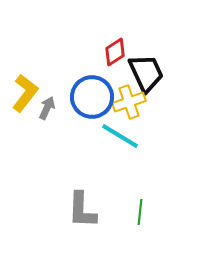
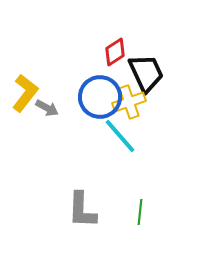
blue circle: moved 8 px right
gray arrow: rotated 95 degrees clockwise
cyan line: rotated 18 degrees clockwise
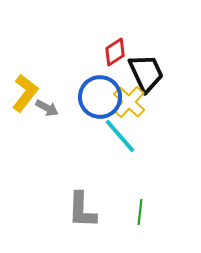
yellow cross: rotated 28 degrees counterclockwise
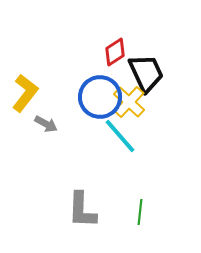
gray arrow: moved 1 px left, 16 px down
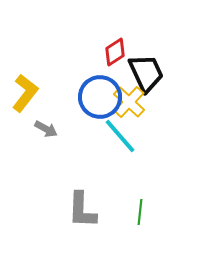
gray arrow: moved 5 px down
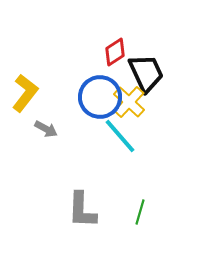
green line: rotated 10 degrees clockwise
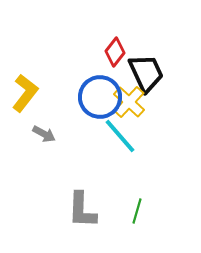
red diamond: rotated 20 degrees counterclockwise
gray arrow: moved 2 px left, 5 px down
green line: moved 3 px left, 1 px up
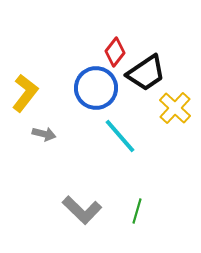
black trapezoid: rotated 81 degrees clockwise
blue circle: moved 4 px left, 9 px up
yellow cross: moved 46 px right, 6 px down
gray arrow: rotated 15 degrees counterclockwise
gray L-shape: rotated 48 degrees counterclockwise
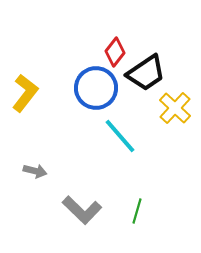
gray arrow: moved 9 px left, 37 px down
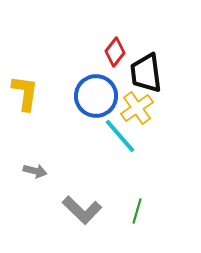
black trapezoid: rotated 117 degrees clockwise
blue circle: moved 8 px down
yellow L-shape: rotated 30 degrees counterclockwise
yellow cross: moved 38 px left; rotated 12 degrees clockwise
